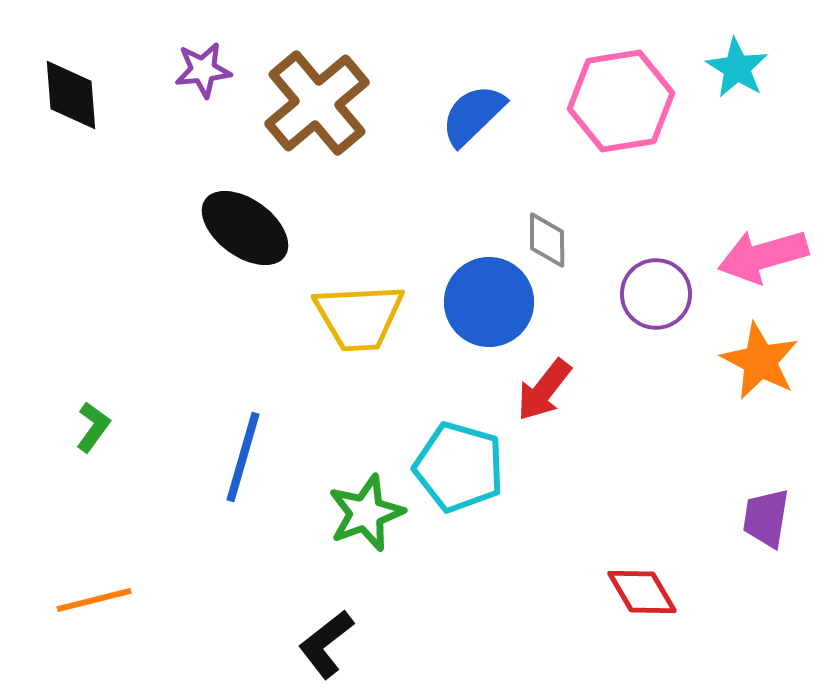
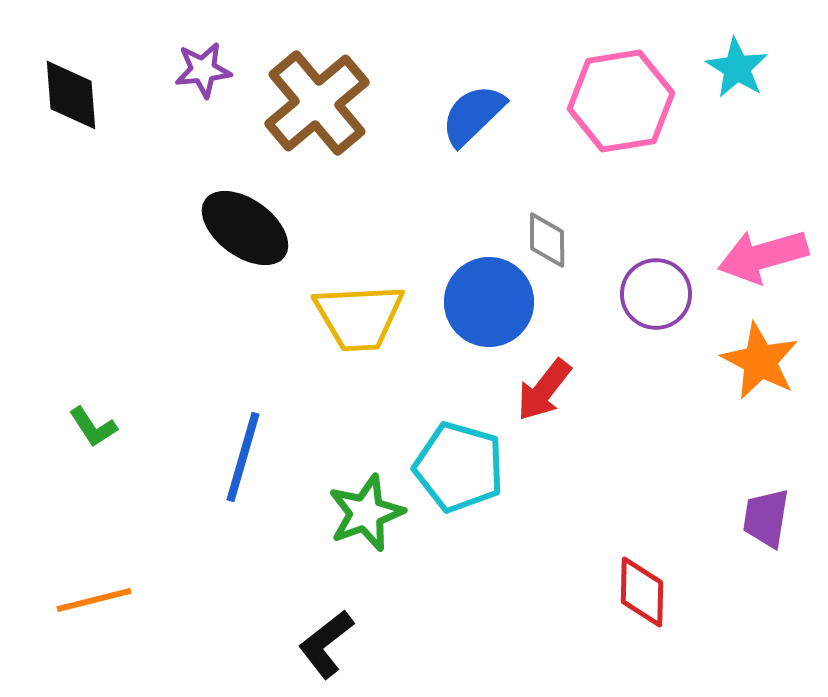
green L-shape: rotated 111 degrees clockwise
red diamond: rotated 32 degrees clockwise
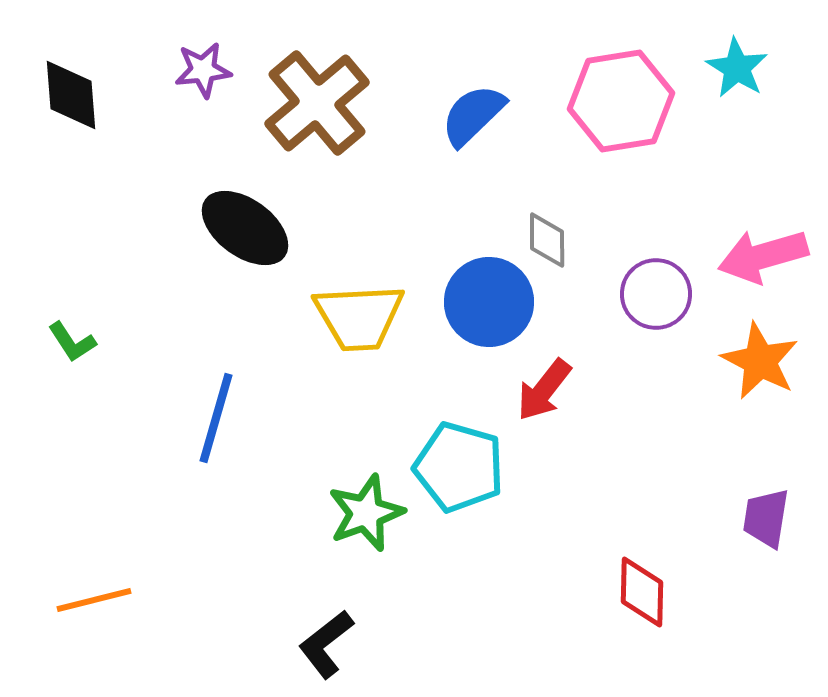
green L-shape: moved 21 px left, 85 px up
blue line: moved 27 px left, 39 px up
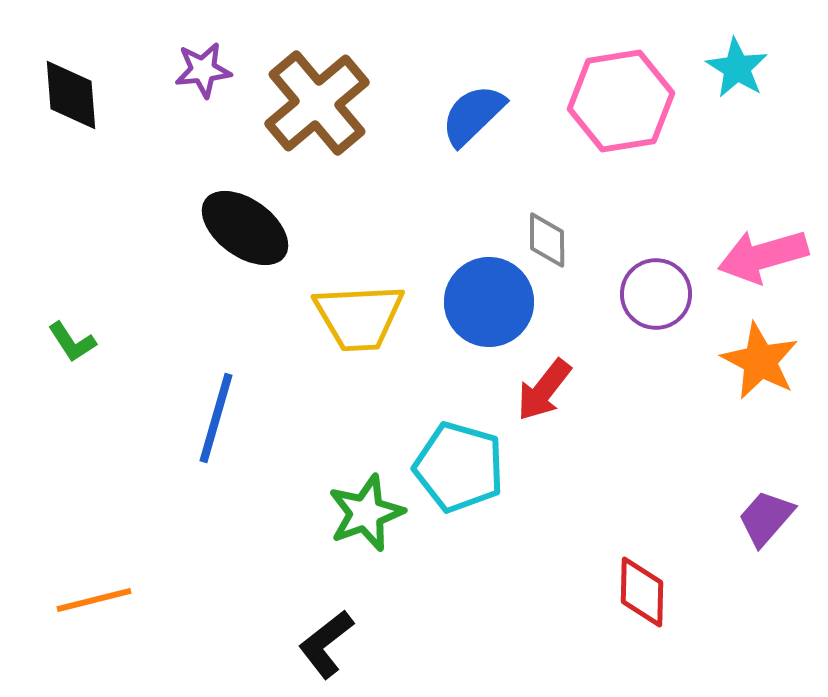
purple trapezoid: rotated 32 degrees clockwise
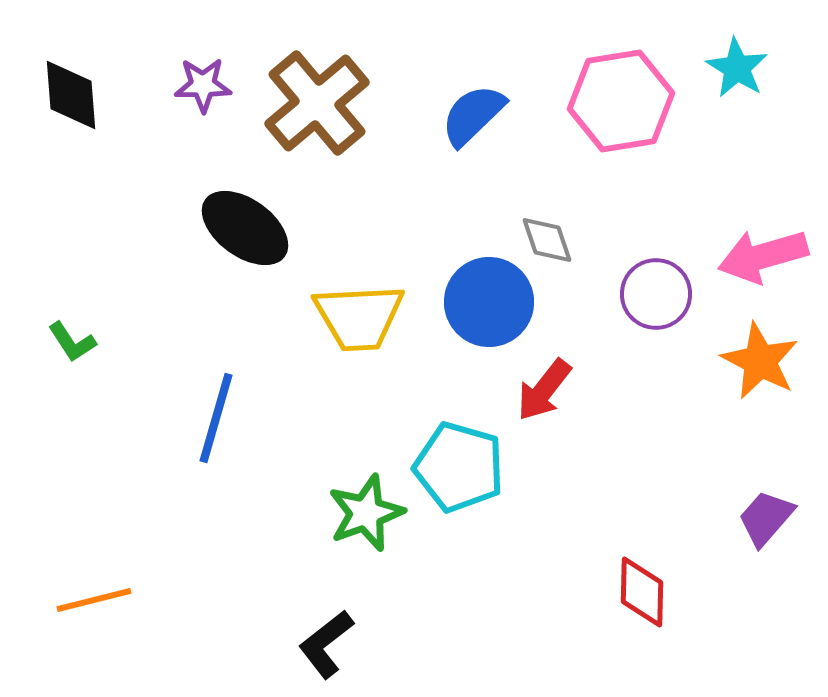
purple star: moved 15 px down; rotated 6 degrees clockwise
gray diamond: rotated 18 degrees counterclockwise
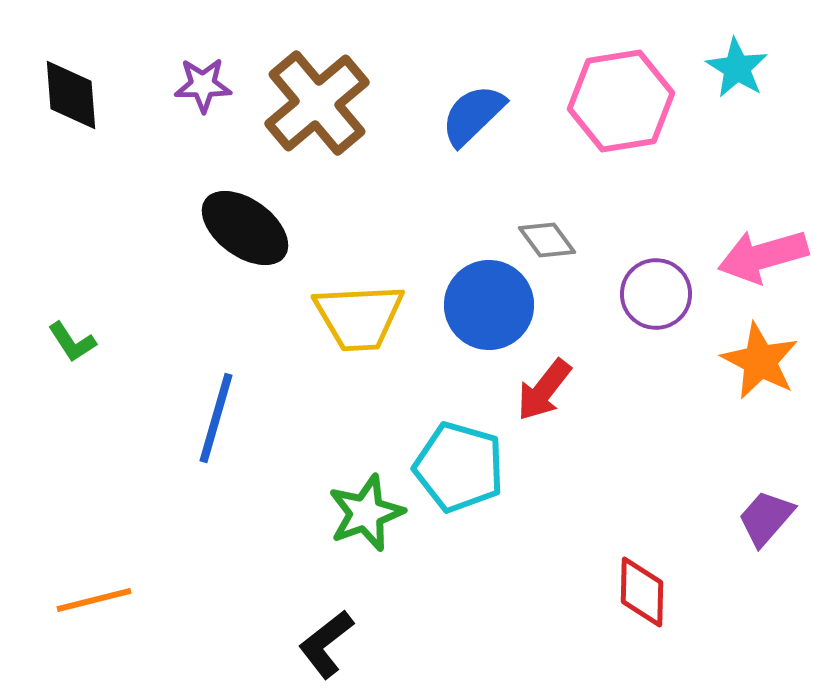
gray diamond: rotated 18 degrees counterclockwise
blue circle: moved 3 px down
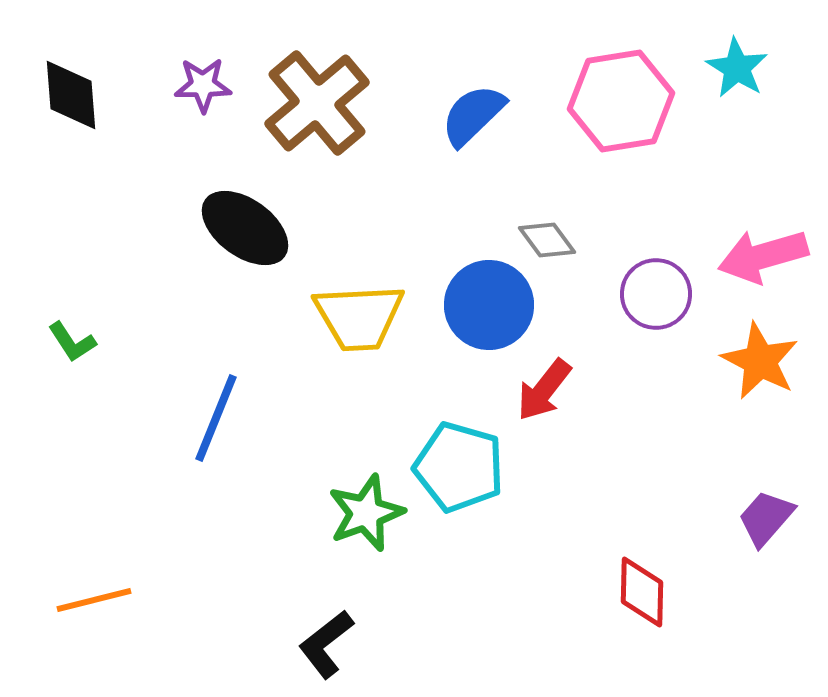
blue line: rotated 6 degrees clockwise
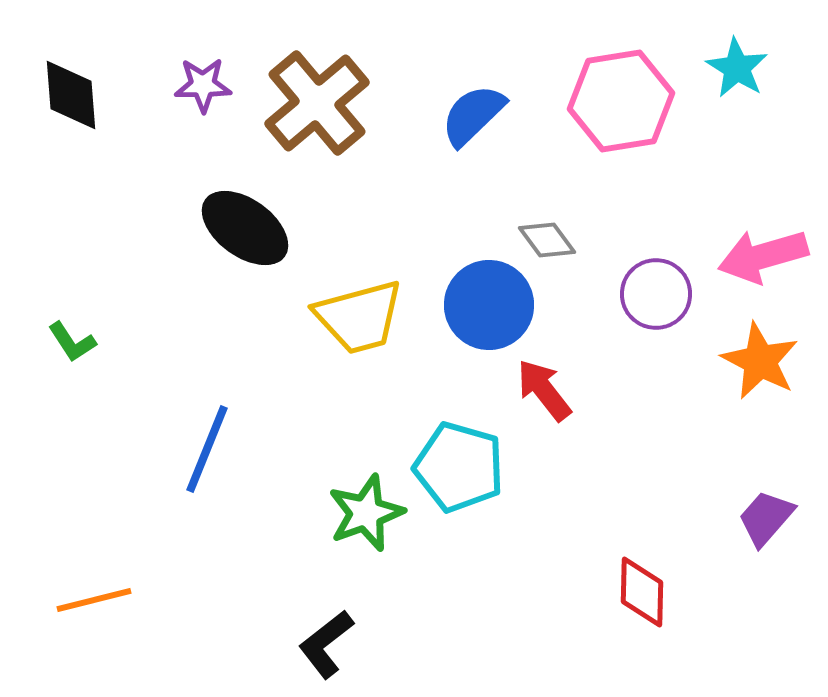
yellow trapezoid: rotated 12 degrees counterclockwise
red arrow: rotated 104 degrees clockwise
blue line: moved 9 px left, 31 px down
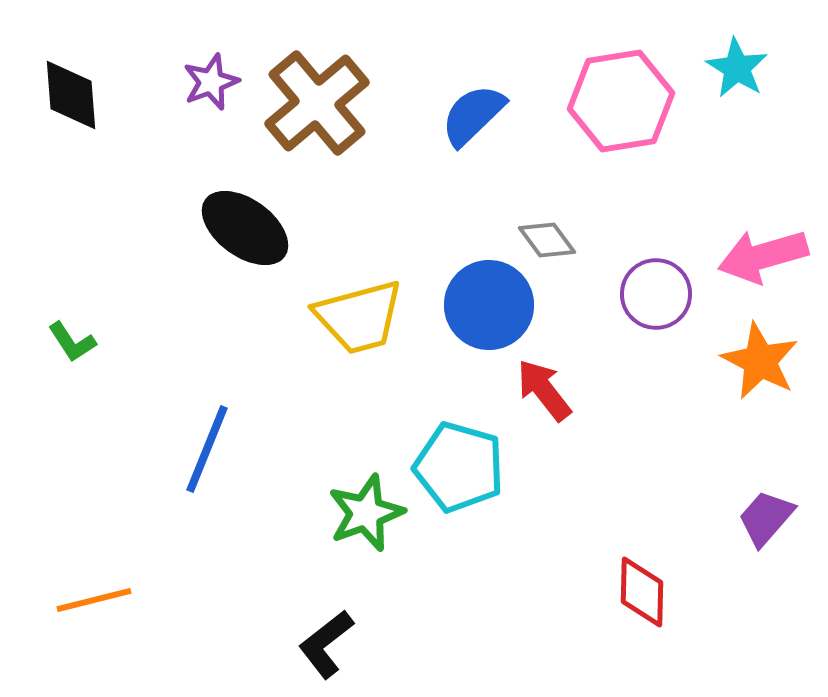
purple star: moved 8 px right, 3 px up; rotated 20 degrees counterclockwise
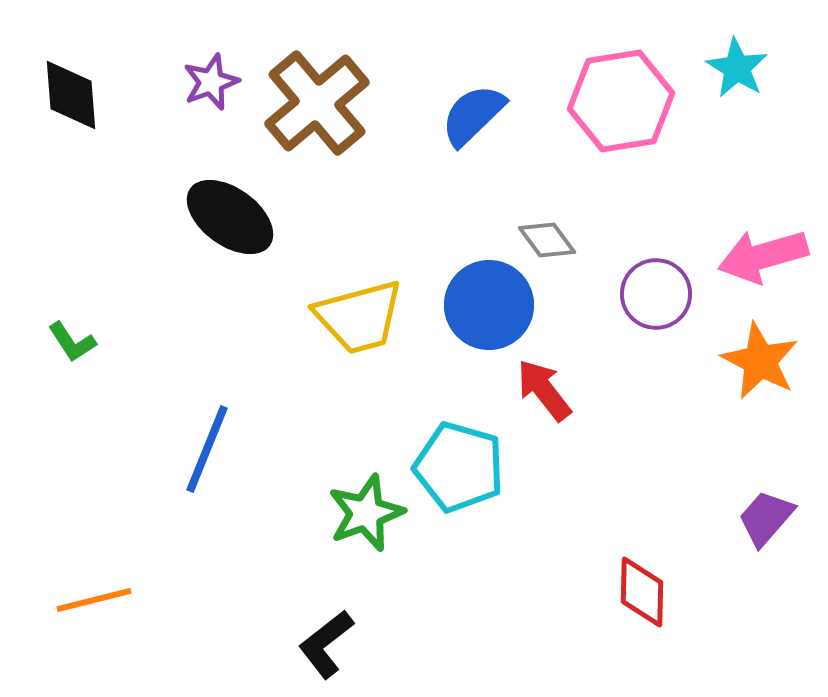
black ellipse: moved 15 px left, 11 px up
